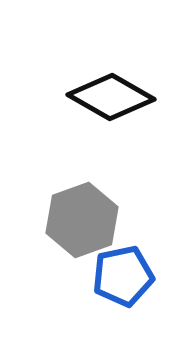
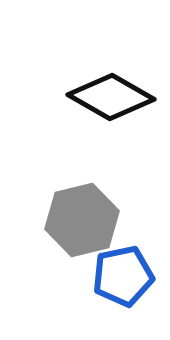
gray hexagon: rotated 6 degrees clockwise
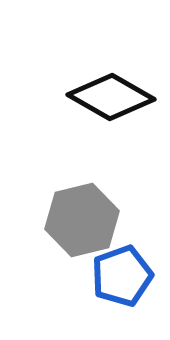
blue pentagon: moved 1 px left; rotated 8 degrees counterclockwise
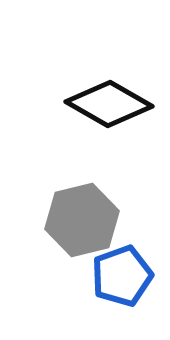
black diamond: moved 2 px left, 7 px down
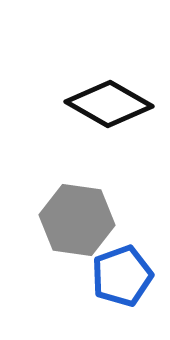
gray hexagon: moved 5 px left; rotated 22 degrees clockwise
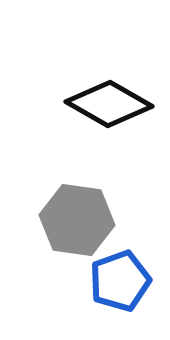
blue pentagon: moved 2 px left, 5 px down
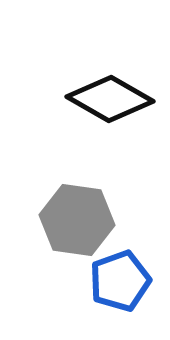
black diamond: moved 1 px right, 5 px up
